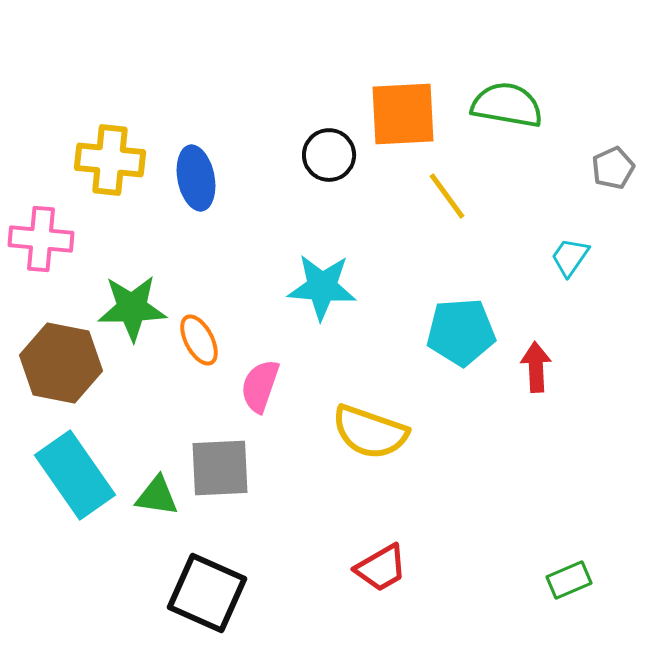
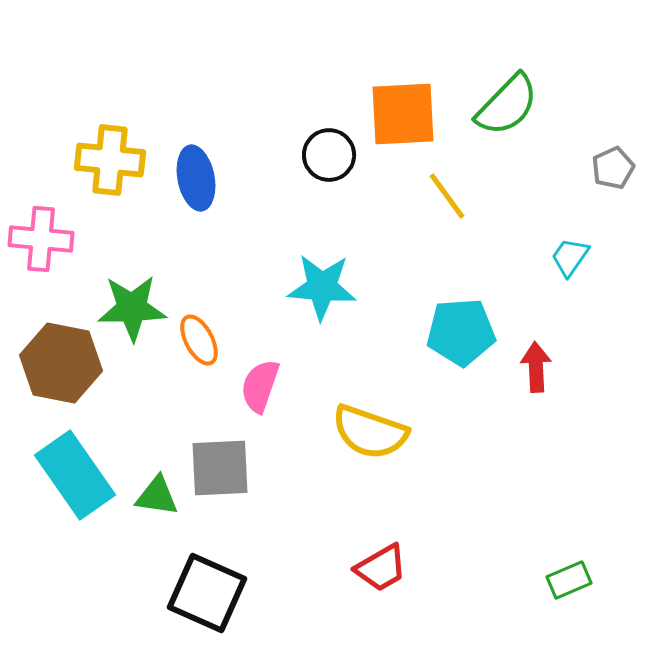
green semicircle: rotated 124 degrees clockwise
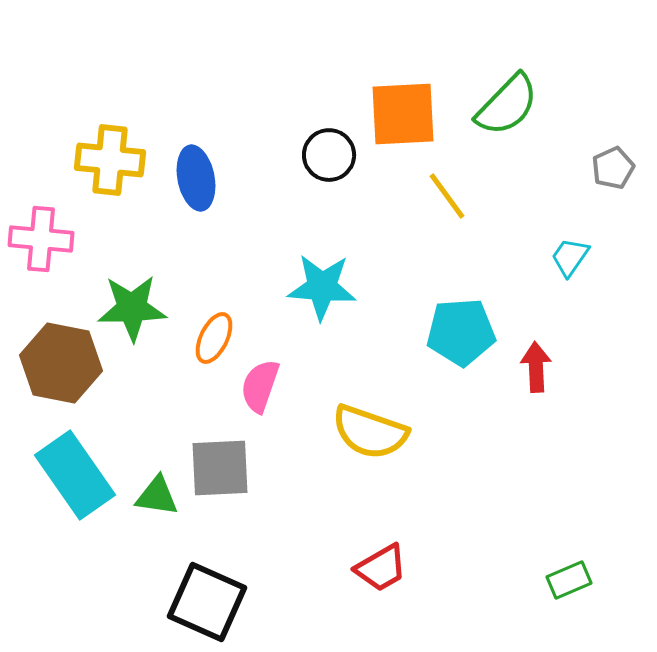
orange ellipse: moved 15 px right, 2 px up; rotated 54 degrees clockwise
black square: moved 9 px down
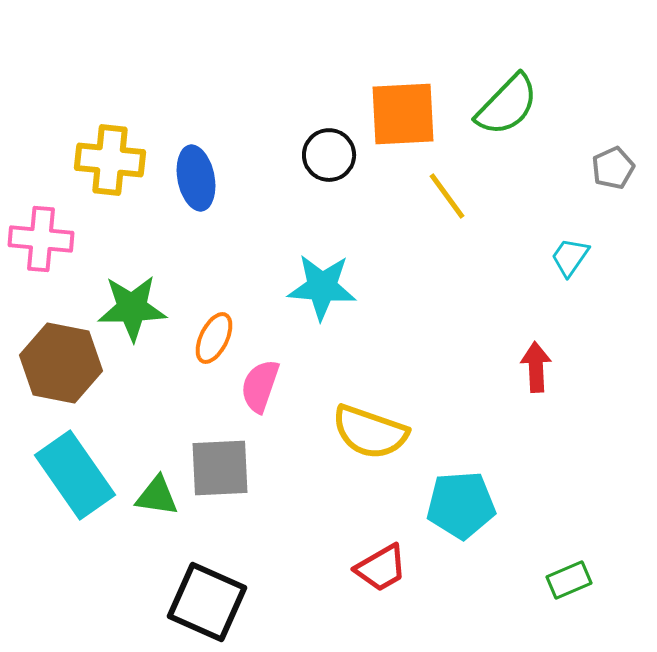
cyan pentagon: moved 173 px down
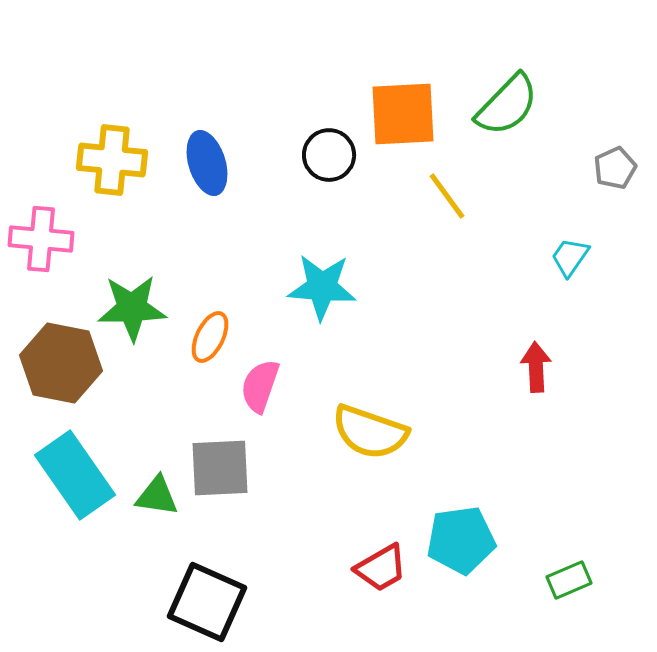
yellow cross: moved 2 px right
gray pentagon: moved 2 px right
blue ellipse: moved 11 px right, 15 px up; rotated 6 degrees counterclockwise
orange ellipse: moved 4 px left, 1 px up
cyan pentagon: moved 35 px down; rotated 4 degrees counterclockwise
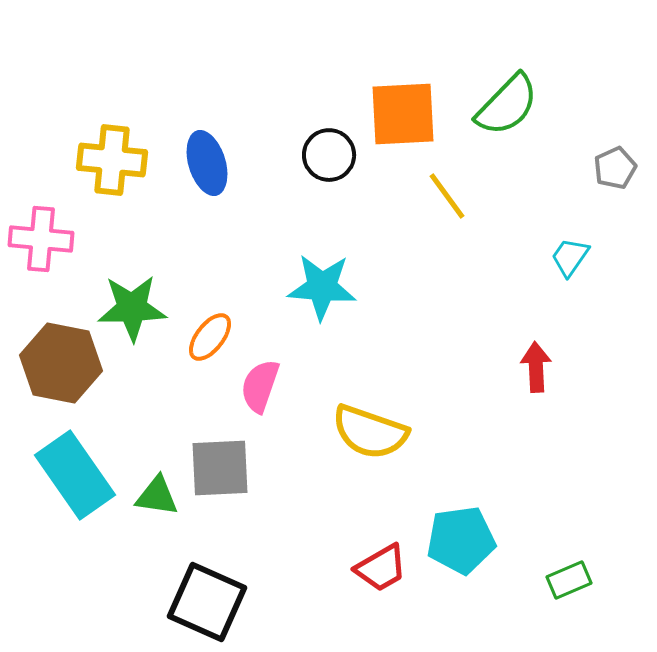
orange ellipse: rotated 12 degrees clockwise
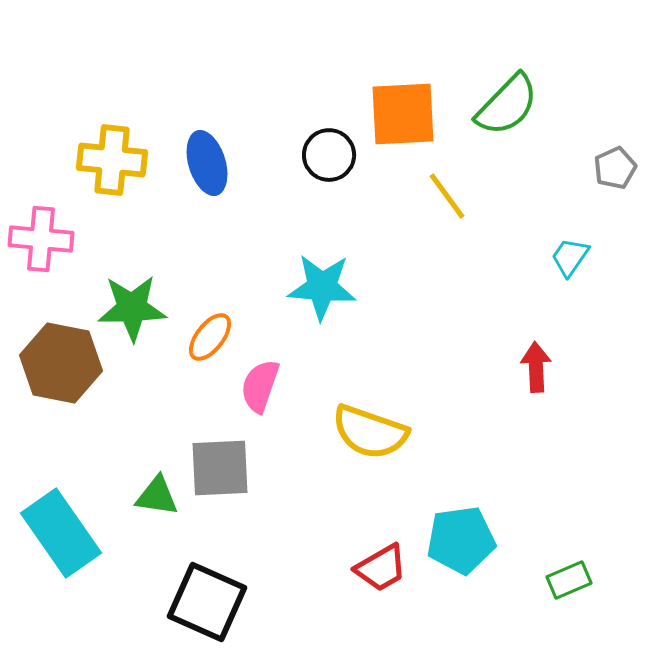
cyan rectangle: moved 14 px left, 58 px down
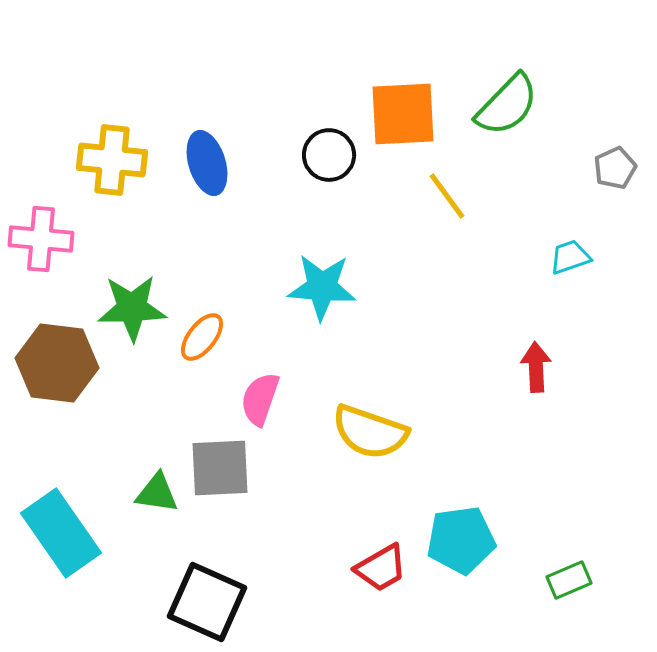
cyan trapezoid: rotated 36 degrees clockwise
orange ellipse: moved 8 px left
brown hexagon: moved 4 px left; rotated 4 degrees counterclockwise
pink semicircle: moved 13 px down
green triangle: moved 3 px up
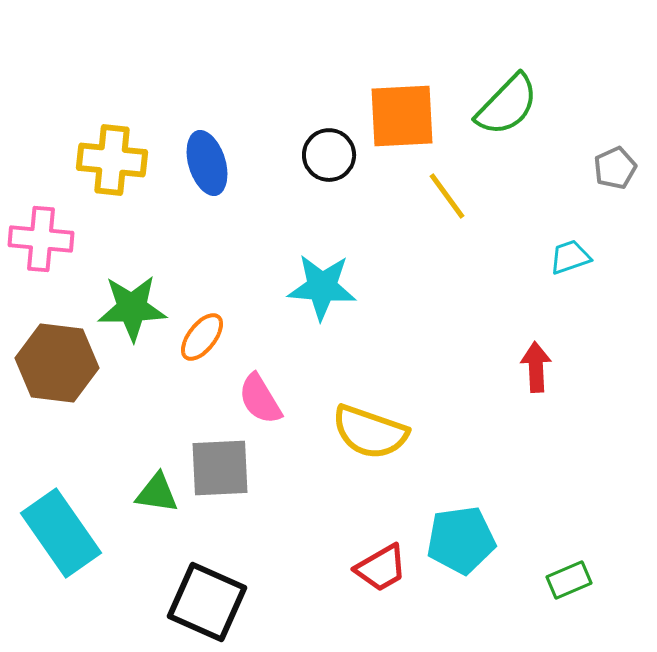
orange square: moved 1 px left, 2 px down
pink semicircle: rotated 50 degrees counterclockwise
